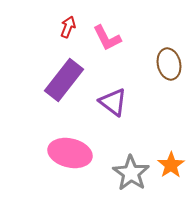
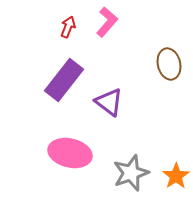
pink L-shape: moved 16 px up; rotated 112 degrees counterclockwise
purple triangle: moved 4 px left
orange star: moved 5 px right, 11 px down
gray star: rotated 18 degrees clockwise
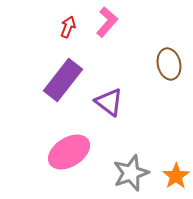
purple rectangle: moved 1 px left
pink ellipse: moved 1 px left, 1 px up; rotated 45 degrees counterclockwise
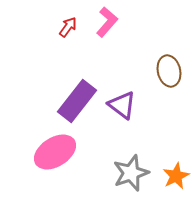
red arrow: rotated 15 degrees clockwise
brown ellipse: moved 7 px down
purple rectangle: moved 14 px right, 21 px down
purple triangle: moved 13 px right, 3 px down
pink ellipse: moved 14 px left
orange star: rotated 8 degrees clockwise
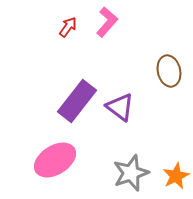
purple triangle: moved 2 px left, 2 px down
pink ellipse: moved 8 px down
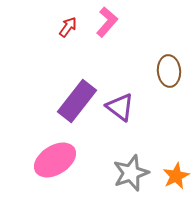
brown ellipse: rotated 8 degrees clockwise
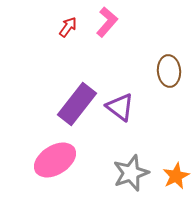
purple rectangle: moved 3 px down
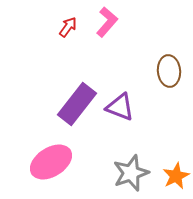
purple triangle: rotated 16 degrees counterclockwise
pink ellipse: moved 4 px left, 2 px down
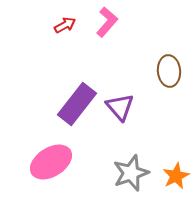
red arrow: moved 3 px left, 2 px up; rotated 25 degrees clockwise
purple triangle: rotated 28 degrees clockwise
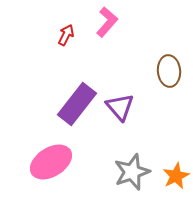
red arrow: moved 1 px right, 10 px down; rotated 35 degrees counterclockwise
gray star: moved 1 px right, 1 px up
